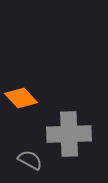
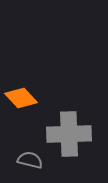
gray semicircle: rotated 15 degrees counterclockwise
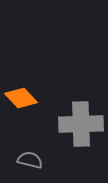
gray cross: moved 12 px right, 10 px up
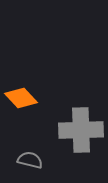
gray cross: moved 6 px down
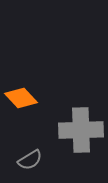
gray semicircle: rotated 135 degrees clockwise
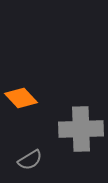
gray cross: moved 1 px up
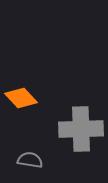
gray semicircle: rotated 140 degrees counterclockwise
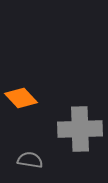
gray cross: moved 1 px left
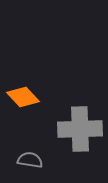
orange diamond: moved 2 px right, 1 px up
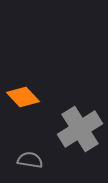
gray cross: rotated 30 degrees counterclockwise
